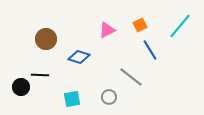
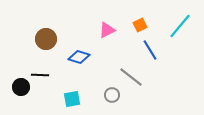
gray circle: moved 3 px right, 2 px up
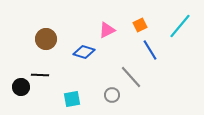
blue diamond: moved 5 px right, 5 px up
gray line: rotated 10 degrees clockwise
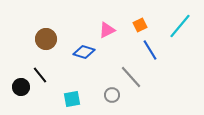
black line: rotated 48 degrees clockwise
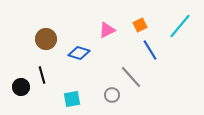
blue diamond: moved 5 px left, 1 px down
black line: moved 2 px right; rotated 24 degrees clockwise
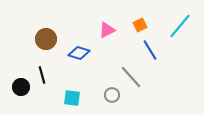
cyan square: moved 1 px up; rotated 18 degrees clockwise
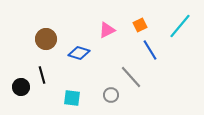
gray circle: moved 1 px left
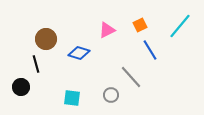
black line: moved 6 px left, 11 px up
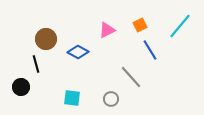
blue diamond: moved 1 px left, 1 px up; rotated 10 degrees clockwise
gray circle: moved 4 px down
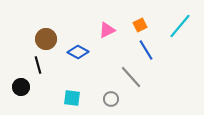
blue line: moved 4 px left
black line: moved 2 px right, 1 px down
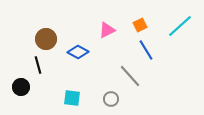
cyan line: rotated 8 degrees clockwise
gray line: moved 1 px left, 1 px up
